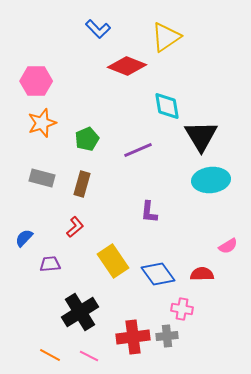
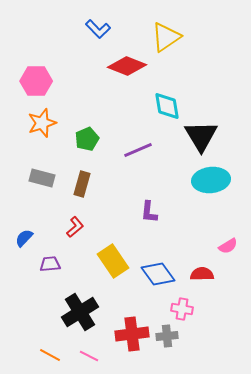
red cross: moved 1 px left, 3 px up
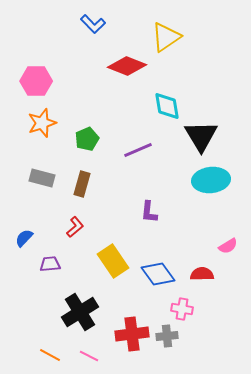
blue L-shape: moved 5 px left, 5 px up
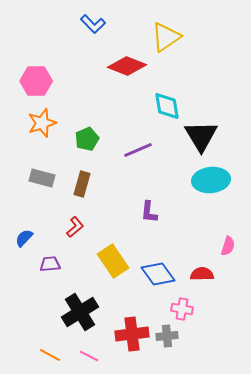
pink semicircle: rotated 42 degrees counterclockwise
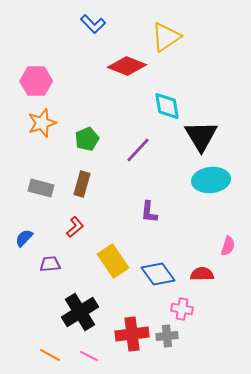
purple line: rotated 24 degrees counterclockwise
gray rectangle: moved 1 px left, 10 px down
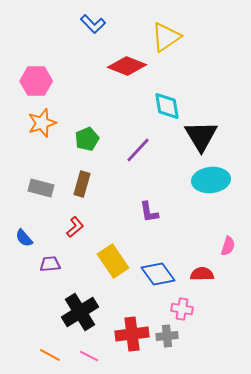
purple L-shape: rotated 15 degrees counterclockwise
blue semicircle: rotated 84 degrees counterclockwise
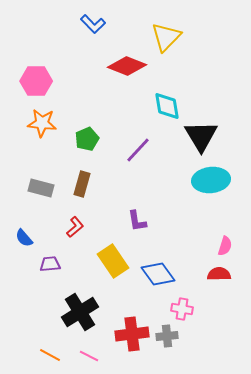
yellow triangle: rotated 12 degrees counterclockwise
orange star: rotated 24 degrees clockwise
purple L-shape: moved 12 px left, 9 px down
pink semicircle: moved 3 px left
red semicircle: moved 17 px right
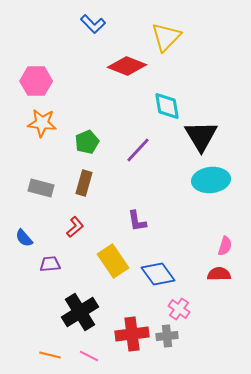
green pentagon: moved 3 px down
brown rectangle: moved 2 px right, 1 px up
pink cross: moved 3 px left; rotated 25 degrees clockwise
orange line: rotated 15 degrees counterclockwise
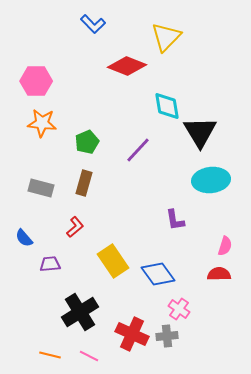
black triangle: moved 1 px left, 4 px up
purple L-shape: moved 38 px right, 1 px up
red cross: rotated 32 degrees clockwise
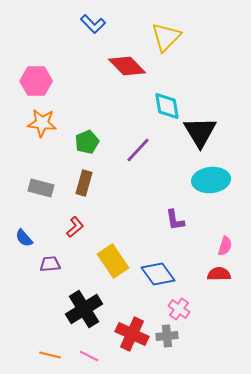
red diamond: rotated 24 degrees clockwise
black cross: moved 4 px right, 3 px up
